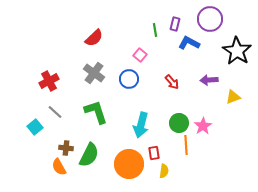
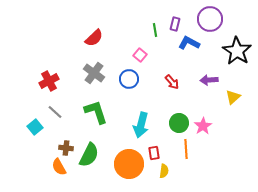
yellow triangle: rotated 21 degrees counterclockwise
orange line: moved 4 px down
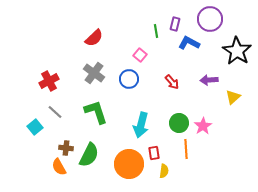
green line: moved 1 px right, 1 px down
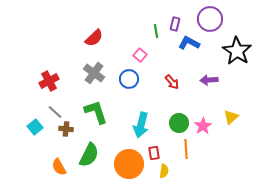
yellow triangle: moved 2 px left, 20 px down
brown cross: moved 19 px up
